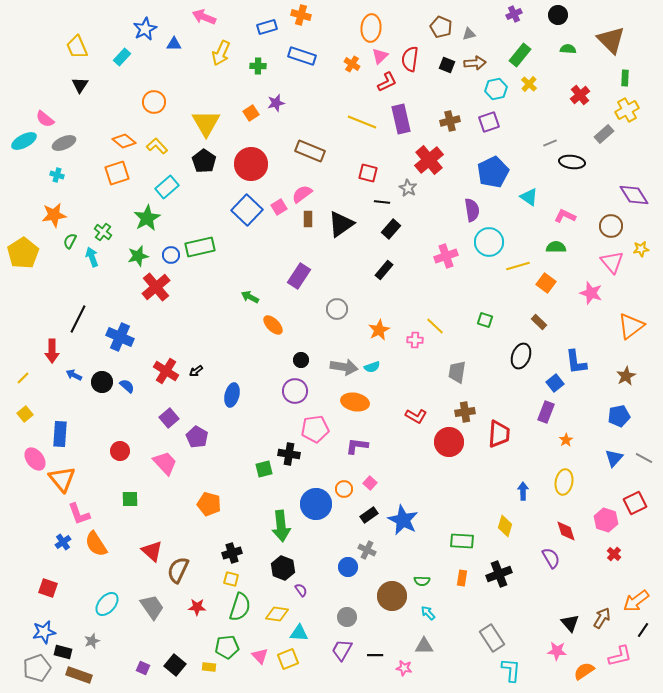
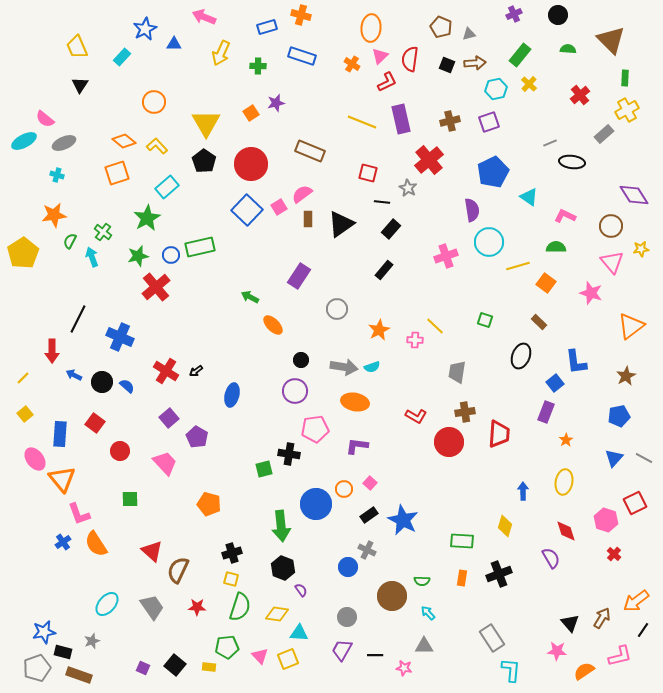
red square at (48, 588): moved 47 px right, 165 px up; rotated 18 degrees clockwise
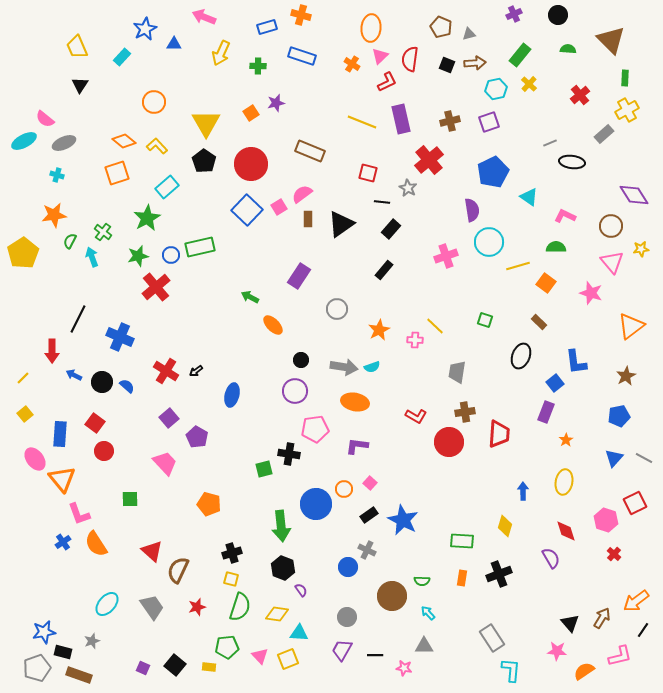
red circle at (120, 451): moved 16 px left
red star at (197, 607): rotated 18 degrees counterclockwise
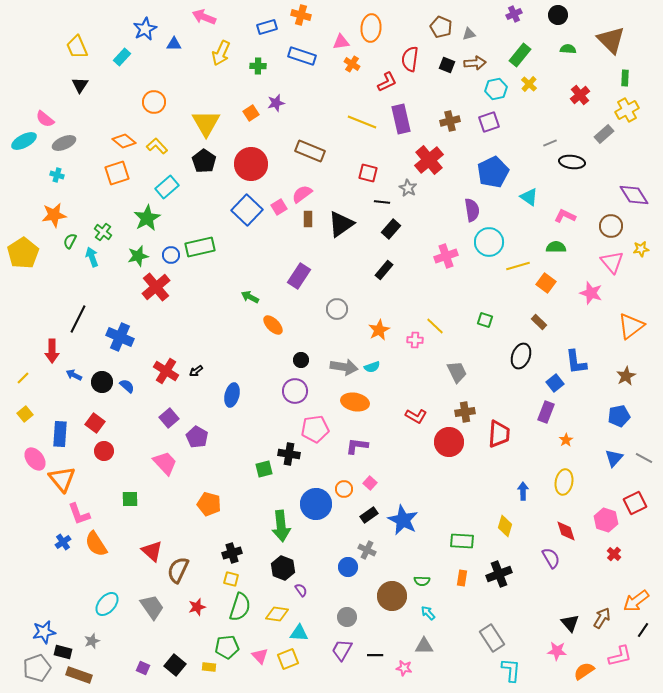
pink triangle at (380, 56): moved 39 px left, 14 px up; rotated 36 degrees clockwise
gray trapezoid at (457, 372): rotated 145 degrees clockwise
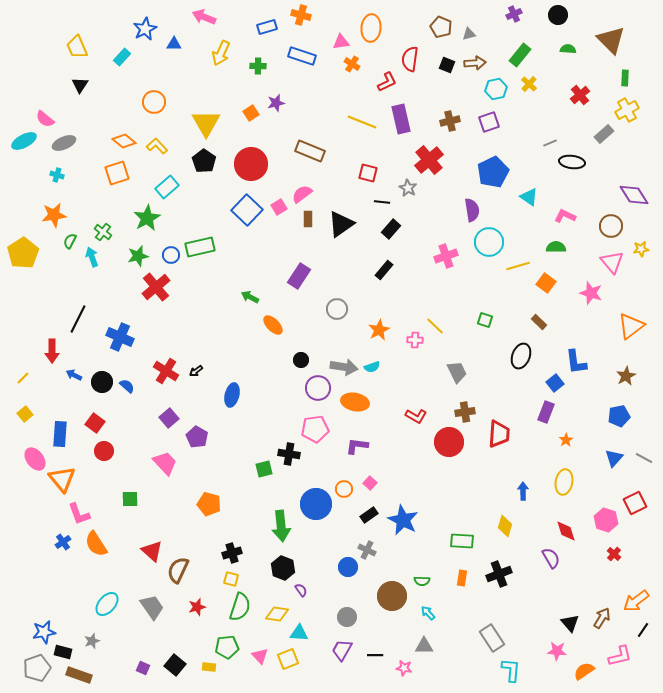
purple circle at (295, 391): moved 23 px right, 3 px up
